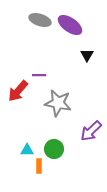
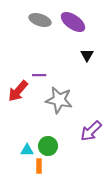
purple ellipse: moved 3 px right, 3 px up
gray star: moved 1 px right, 3 px up
green circle: moved 6 px left, 3 px up
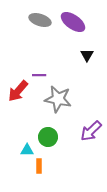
gray star: moved 1 px left, 1 px up
green circle: moved 9 px up
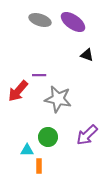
black triangle: rotated 40 degrees counterclockwise
purple arrow: moved 4 px left, 4 px down
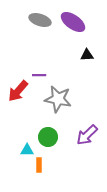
black triangle: rotated 24 degrees counterclockwise
orange rectangle: moved 1 px up
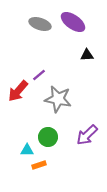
gray ellipse: moved 4 px down
purple line: rotated 40 degrees counterclockwise
orange rectangle: rotated 72 degrees clockwise
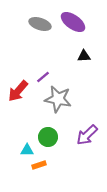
black triangle: moved 3 px left, 1 px down
purple line: moved 4 px right, 2 px down
